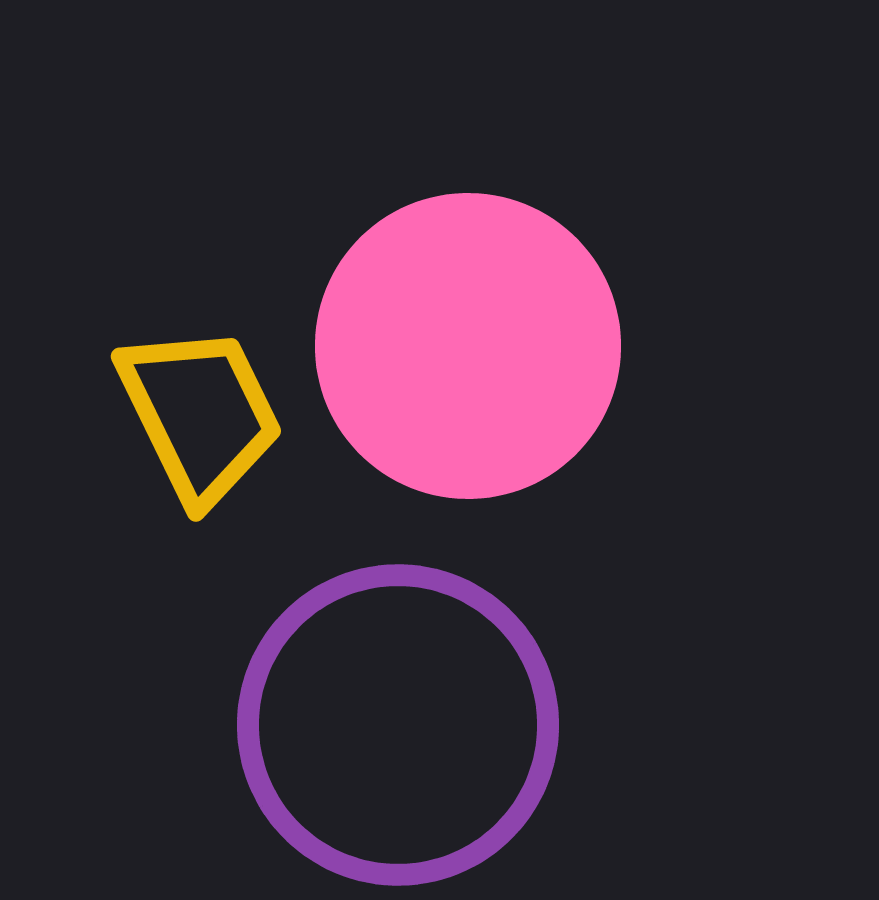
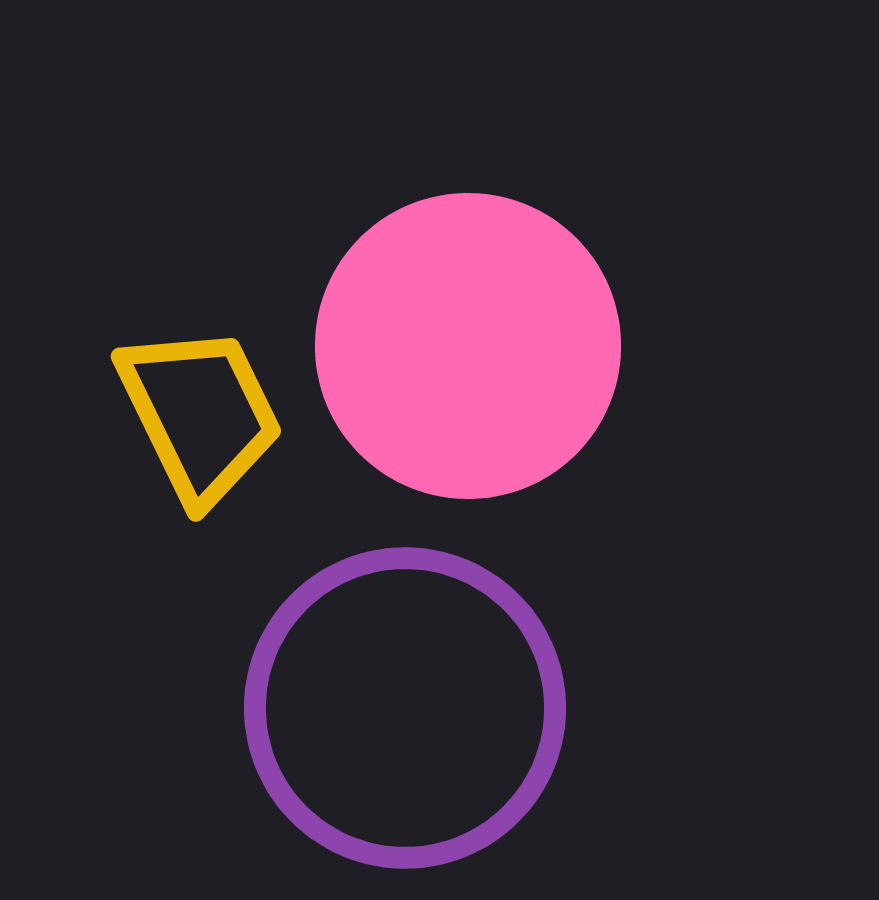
purple circle: moved 7 px right, 17 px up
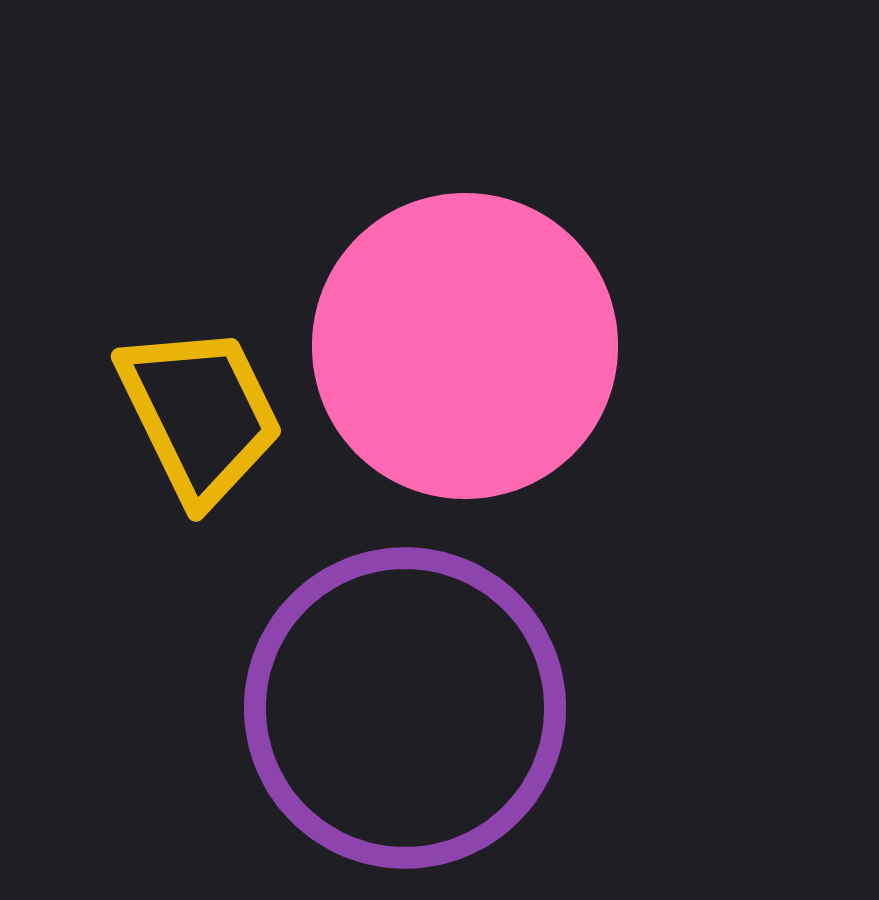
pink circle: moved 3 px left
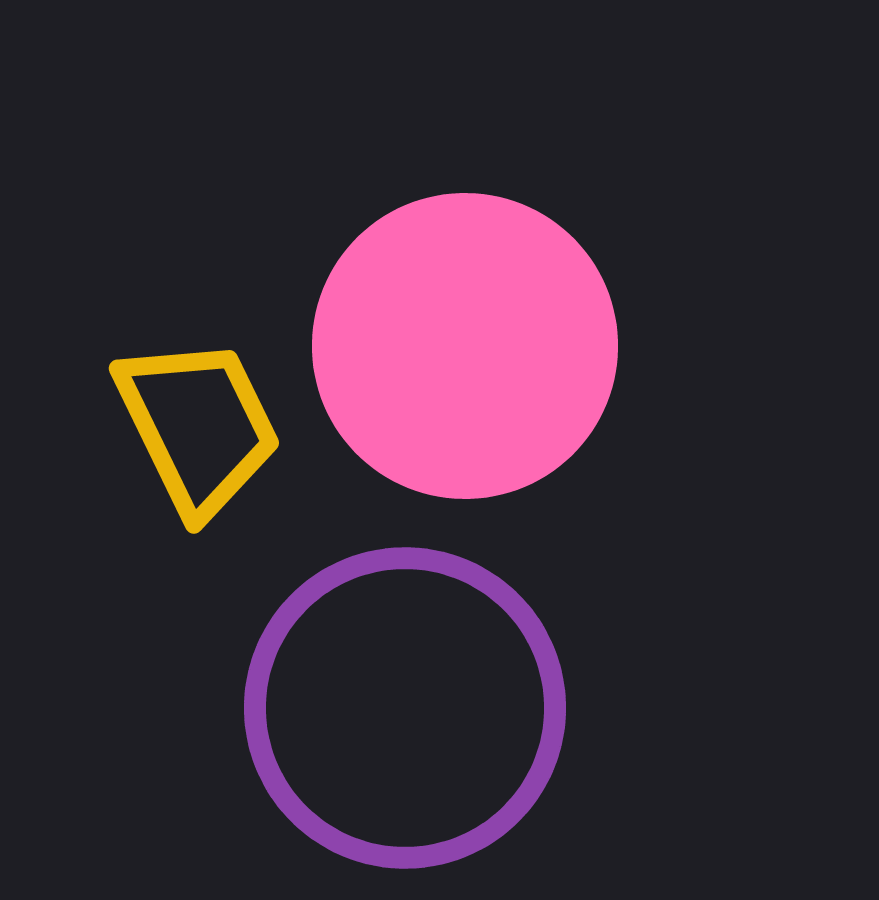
yellow trapezoid: moved 2 px left, 12 px down
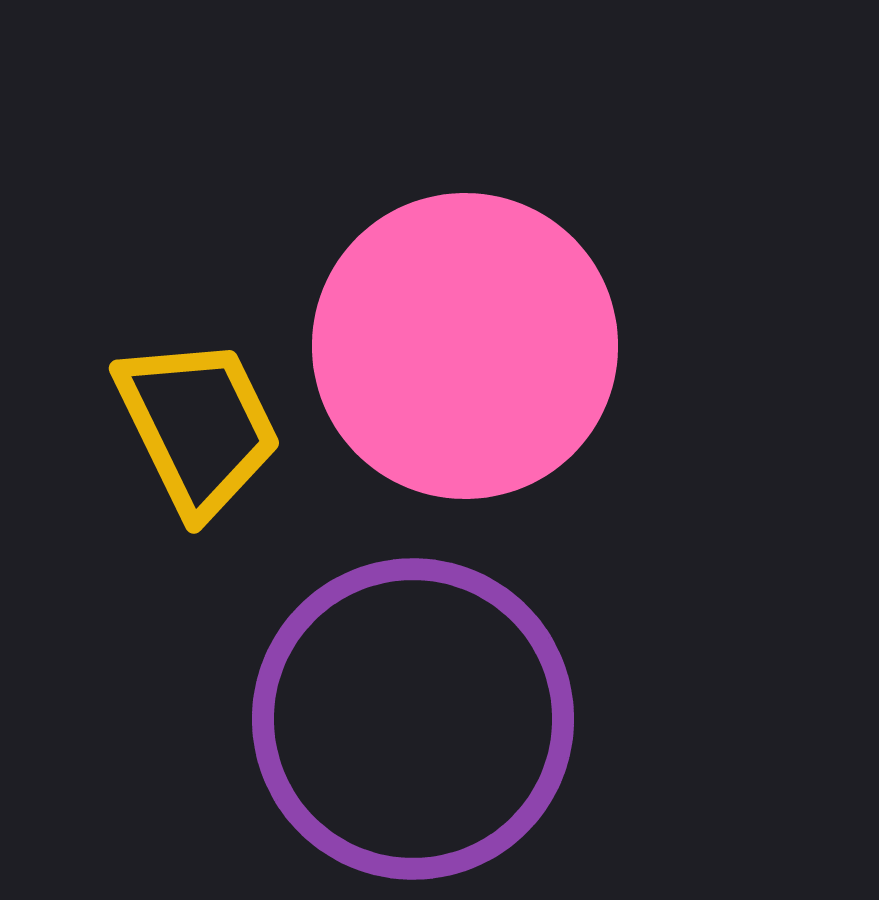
purple circle: moved 8 px right, 11 px down
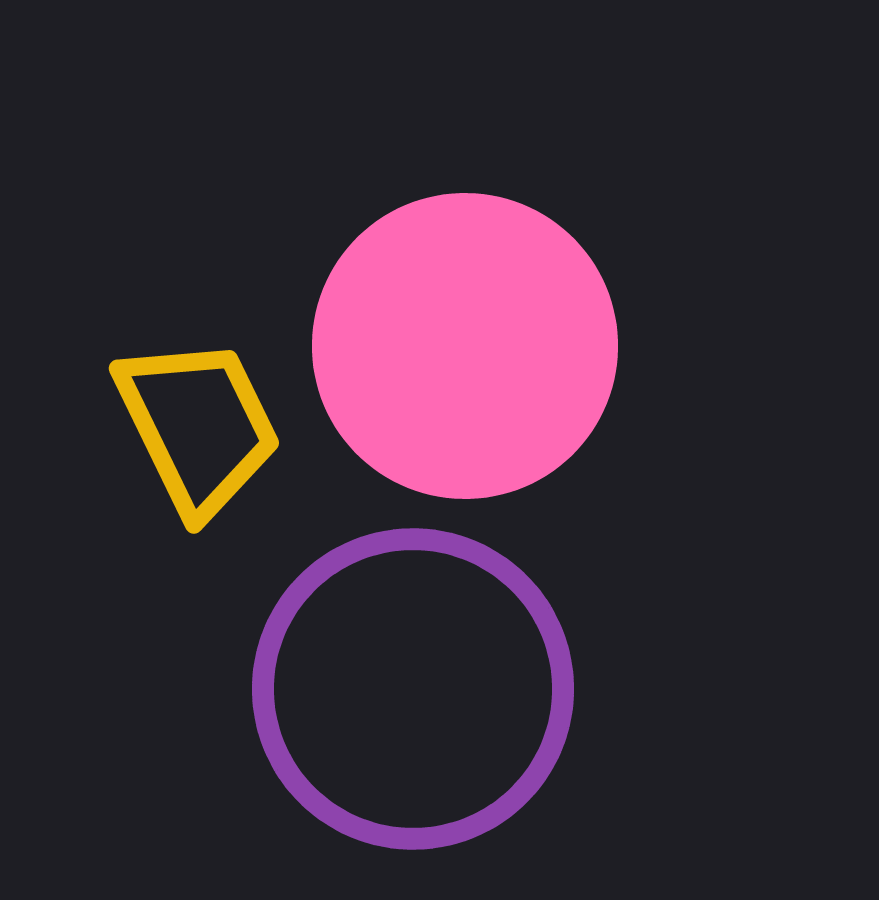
purple circle: moved 30 px up
